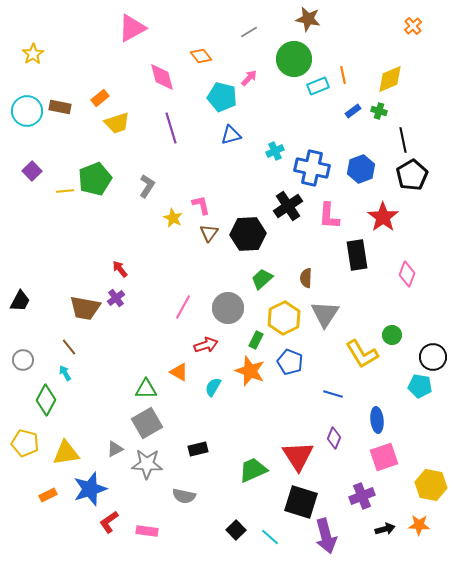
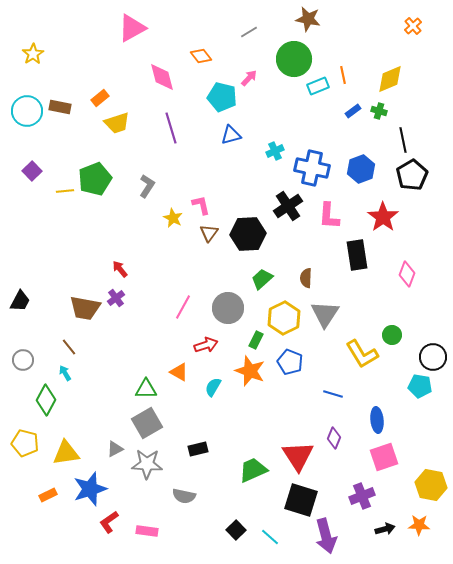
black square at (301, 502): moved 2 px up
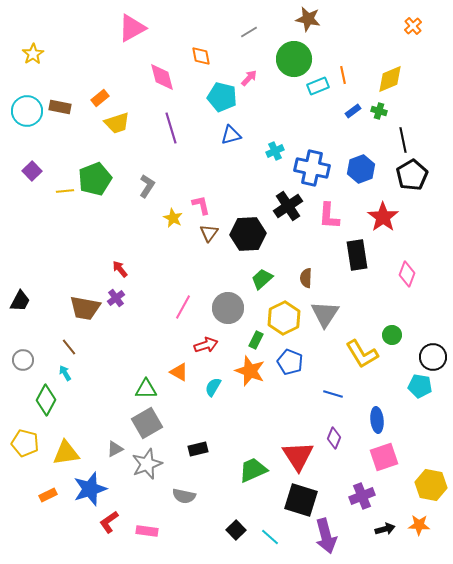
orange diamond at (201, 56): rotated 25 degrees clockwise
gray star at (147, 464): rotated 24 degrees counterclockwise
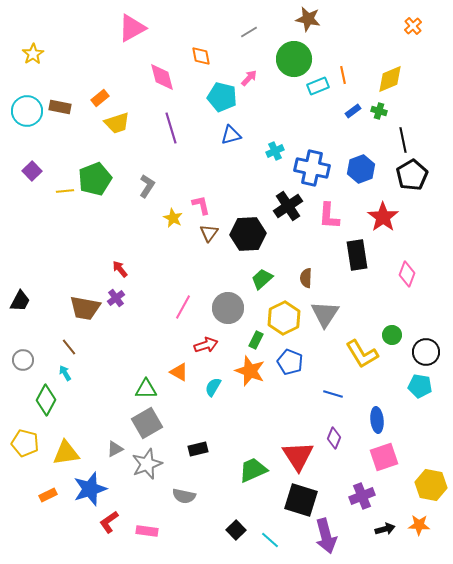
black circle at (433, 357): moved 7 px left, 5 px up
cyan line at (270, 537): moved 3 px down
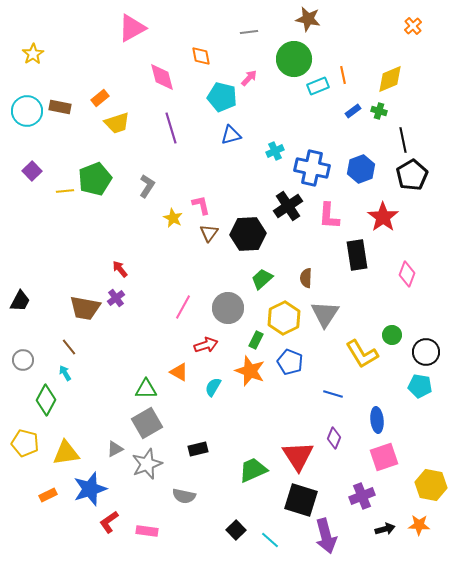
gray line at (249, 32): rotated 24 degrees clockwise
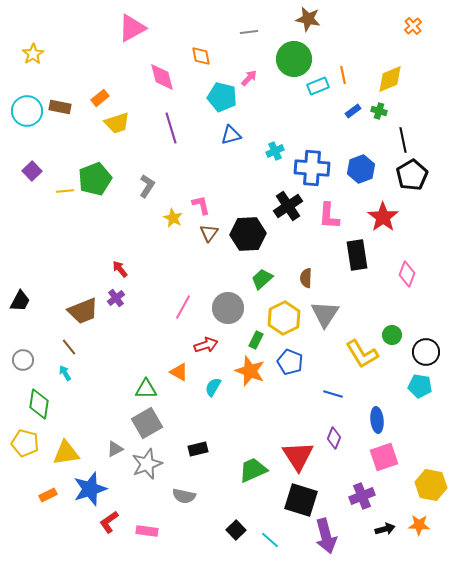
blue cross at (312, 168): rotated 8 degrees counterclockwise
brown trapezoid at (85, 308): moved 2 px left, 3 px down; rotated 32 degrees counterclockwise
green diamond at (46, 400): moved 7 px left, 4 px down; rotated 20 degrees counterclockwise
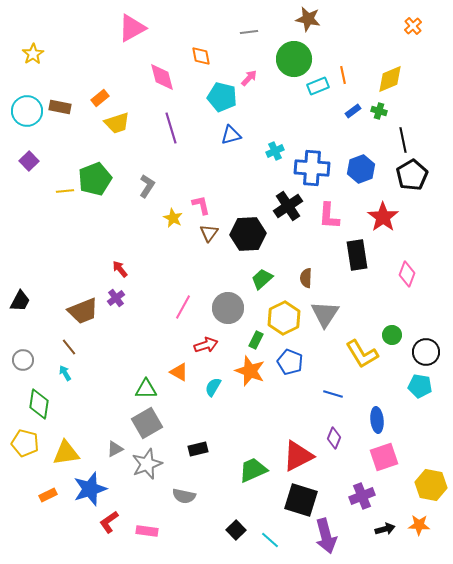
purple square at (32, 171): moved 3 px left, 10 px up
red triangle at (298, 456): rotated 36 degrees clockwise
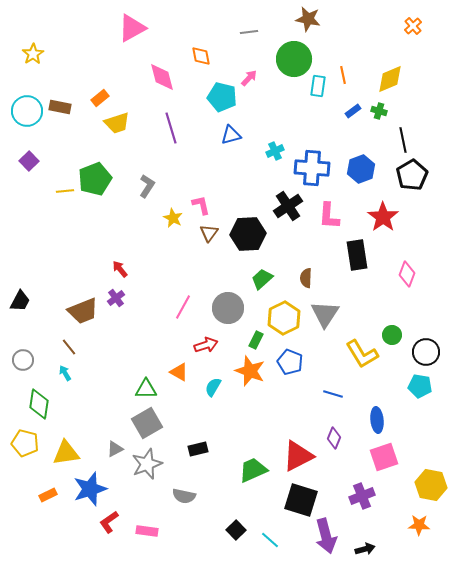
cyan rectangle at (318, 86): rotated 60 degrees counterclockwise
black arrow at (385, 529): moved 20 px left, 20 px down
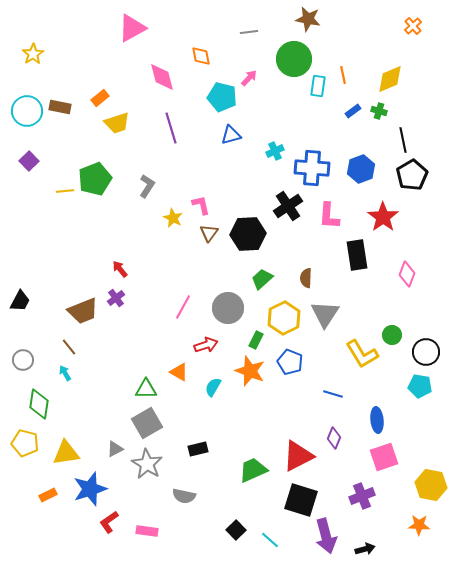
gray star at (147, 464): rotated 20 degrees counterclockwise
